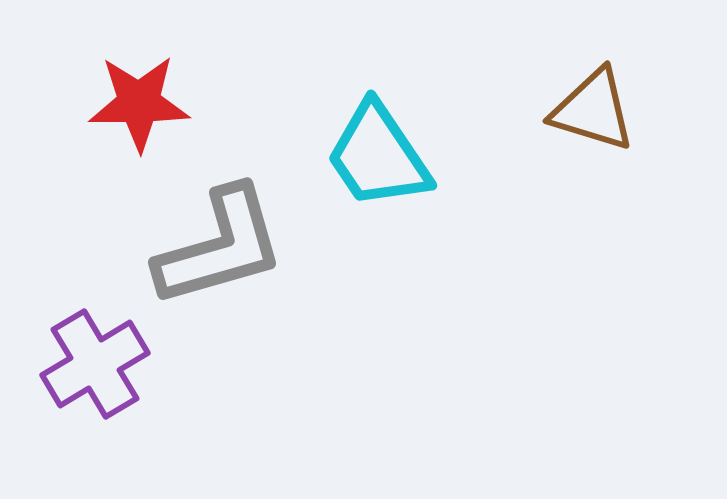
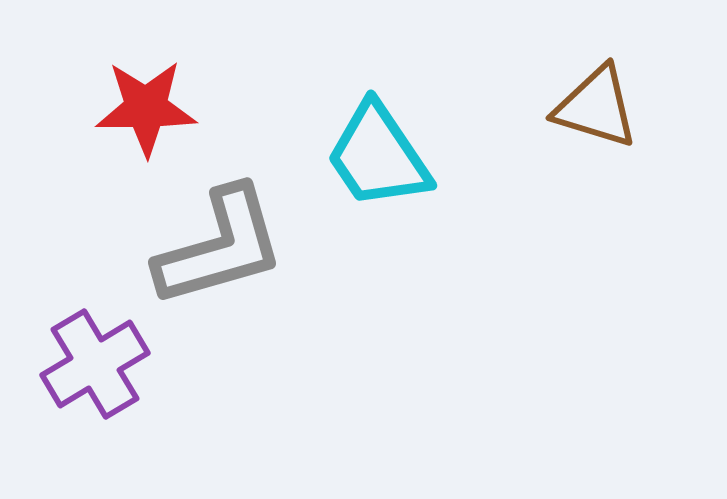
red star: moved 7 px right, 5 px down
brown triangle: moved 3 px right, 3 px up
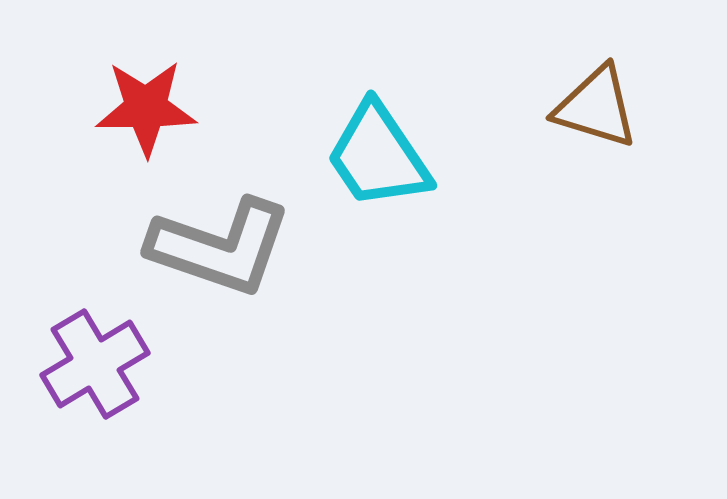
gray L-shape: rotated 35 degrees clockwise
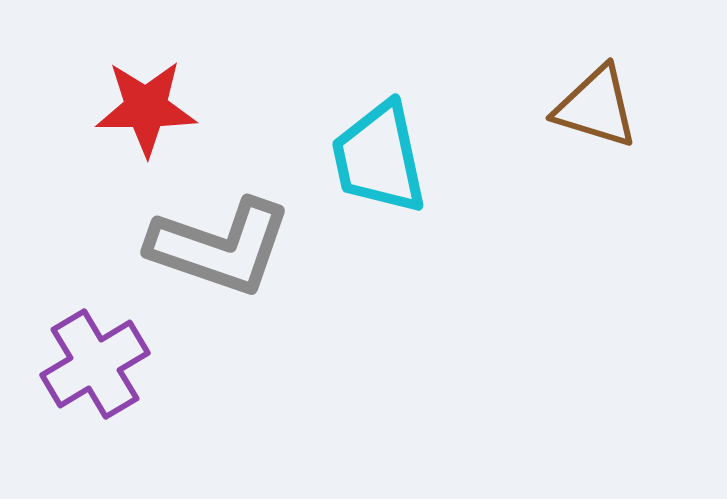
cyan trapezoid: moved 1 px right, 2 px down; rotated 22 degrees clockwise
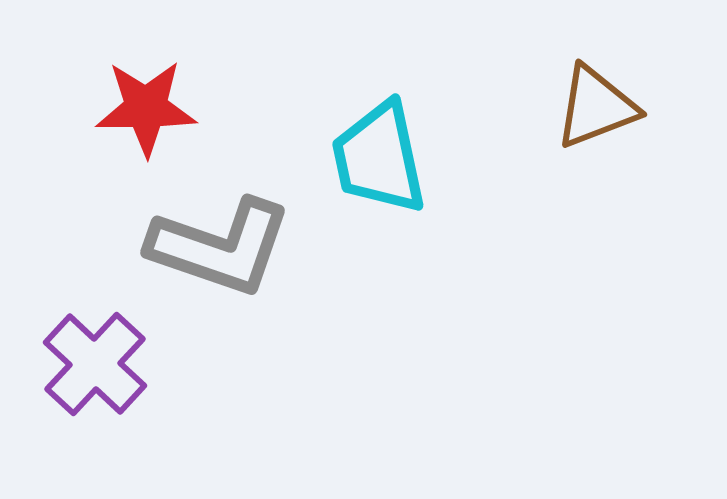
brown triangle: rotated 38 degrees counterclockwise
purple cross: rotated 16 degrees counterclockwise
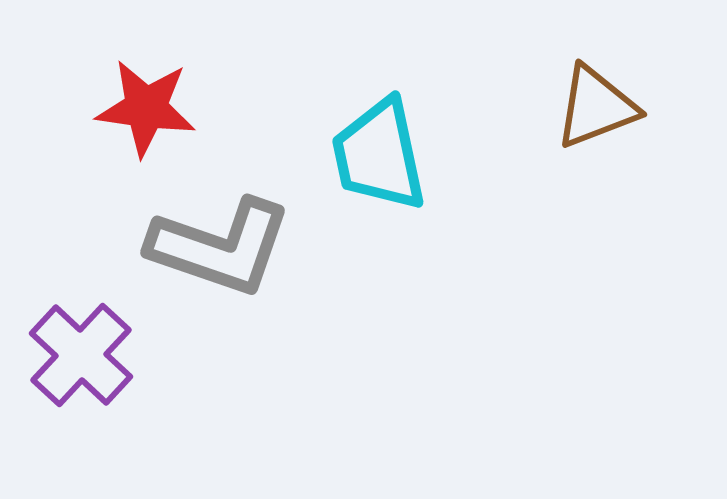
red star: rotated 8 degrees clockwise
cyan trapezoid: moved 3 px up
purple cross: moved 14 px left, 9 px up
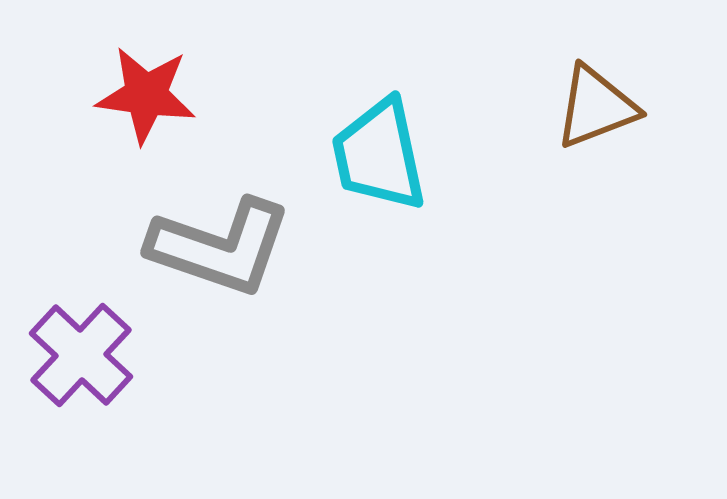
red star: moved 13 px up
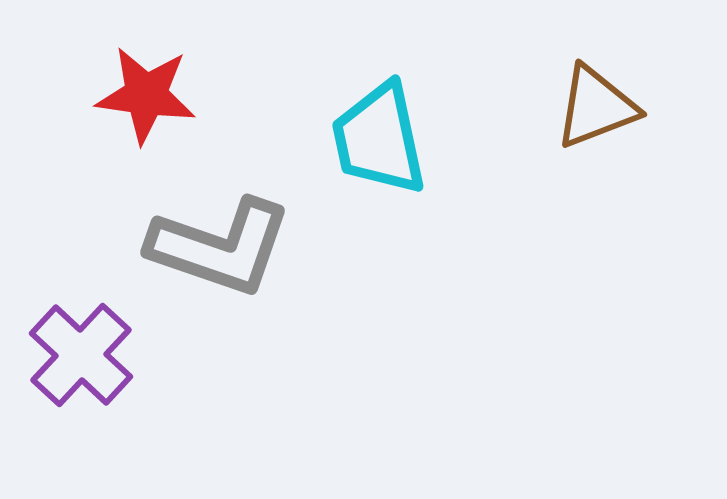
cyan trapezoid: moved 16 px up
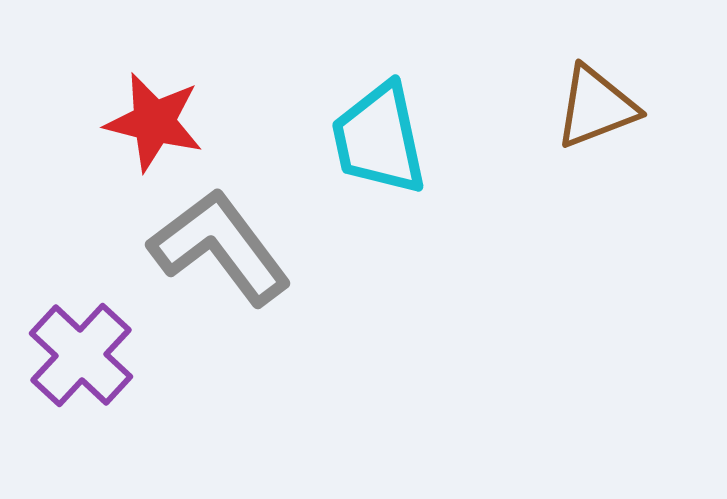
red star: moved 8 px right, 27 px down; rotated 6 degrees clockwise
gray L-shape: rotated 146 degrees counterclockwise
